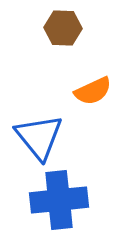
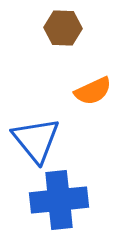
blue triangle: moved 3 px left, 3 px down
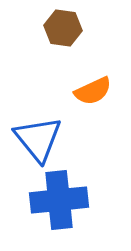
brown hexagon: rotated 6 degrees clockwise
blue triangle: moved 2 px right, 1 px up
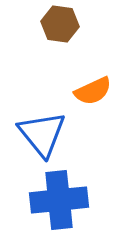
brown hexagon: moved 3 px left, 4 px up
blue triangle: moved 4 px right, 5 px up
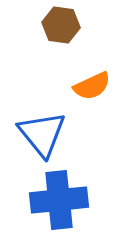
brown hexagon: moved 1 px right, 1 px down
orange semicircle: moved 1 px left, 5 px up
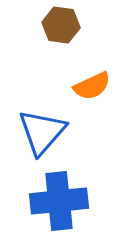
blue triangle: moved 2 px up; rotated 20 degrees clockwise
blue cross: moved 1 px down
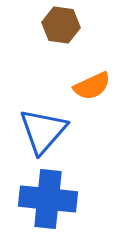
blue triangle: moved 1 px right, 1 px up
blue cross: moved 11 px left, 2 px up; rotated 12 degrees clockwise
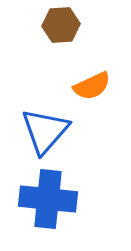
brown hexagon: rotated 12 degrees counterclockwise
blue triangle: moved 2 px right
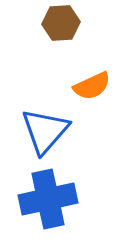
brown hexagon: moved 2 px up
blue cross: rotated 18 degrees counterclockwise
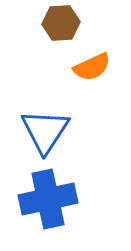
orange semicircle: moved 19 px up
blue triangle: rotated 8 degrees counterclockwise
